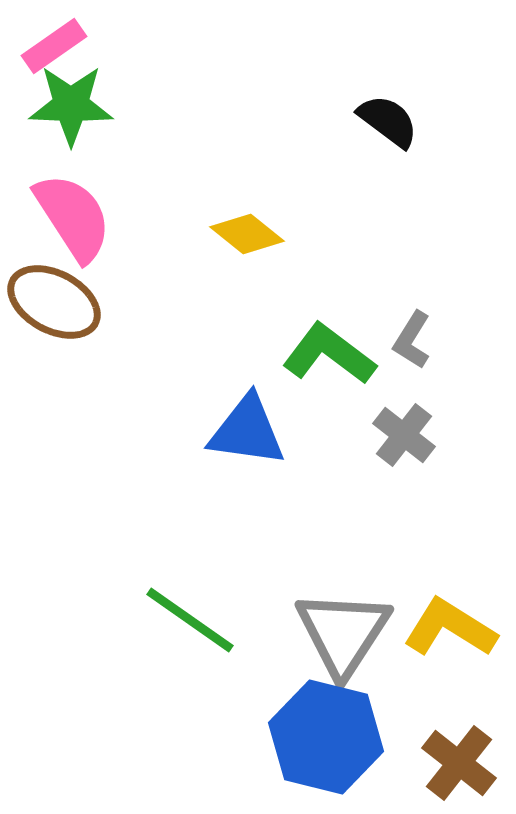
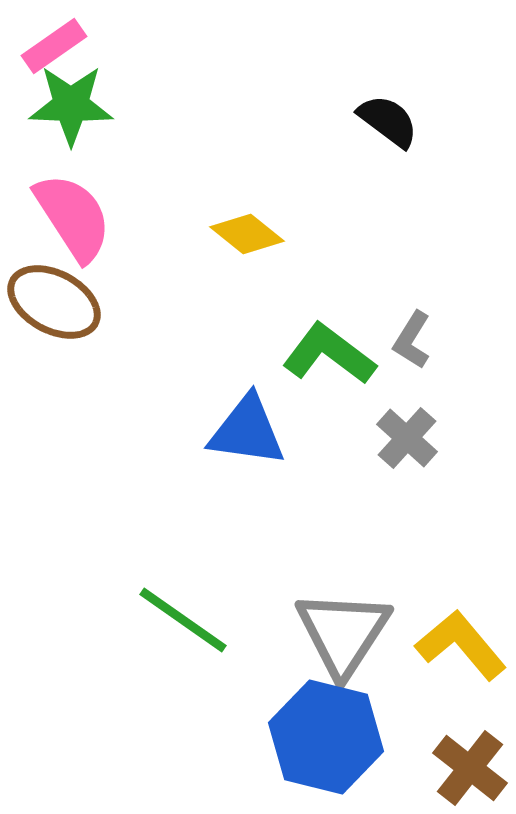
gray cross: moved 3 px right, 3 px down; rotated 4 degrees clockwise
green line: moved 7 px left
yellow L-shape: moved 11 px right, 17 px down; rotated 18 degrees clockwise
brown cross: moved 11 px right, 5 px down
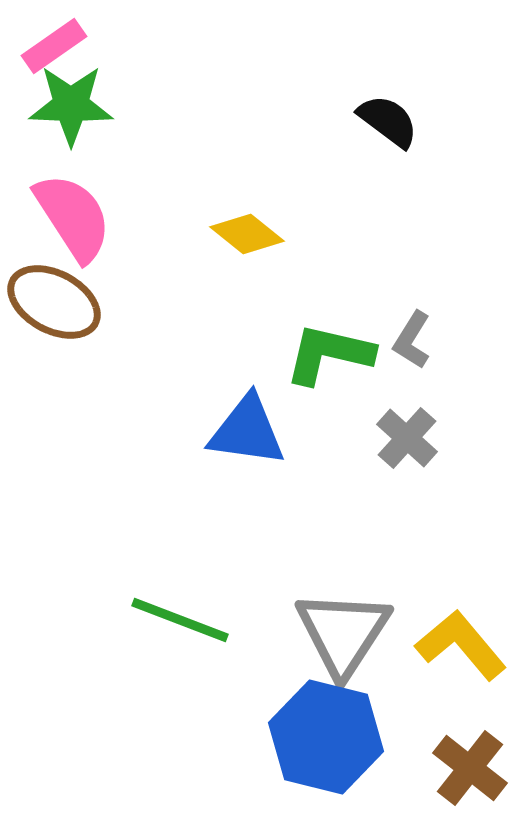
green L-shape: rotated 24 degrees counterclockwise
green line: moved 3 px left; rotated 14 degrees counterclockwise
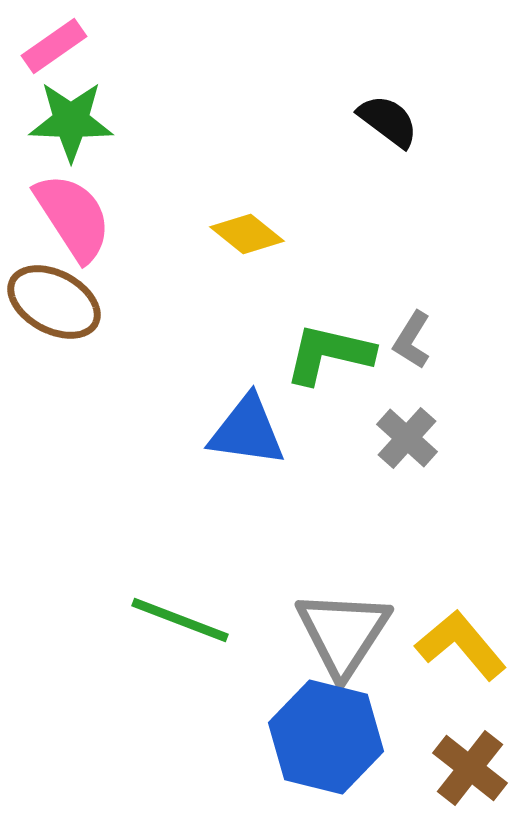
green star: moved 16 px down
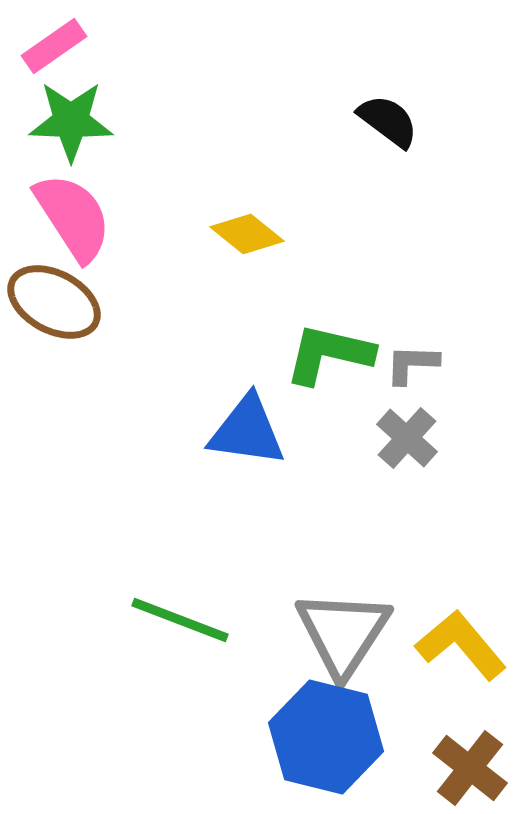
gray L-shape: moved 24 px down; rotated 60 degrees clockwise
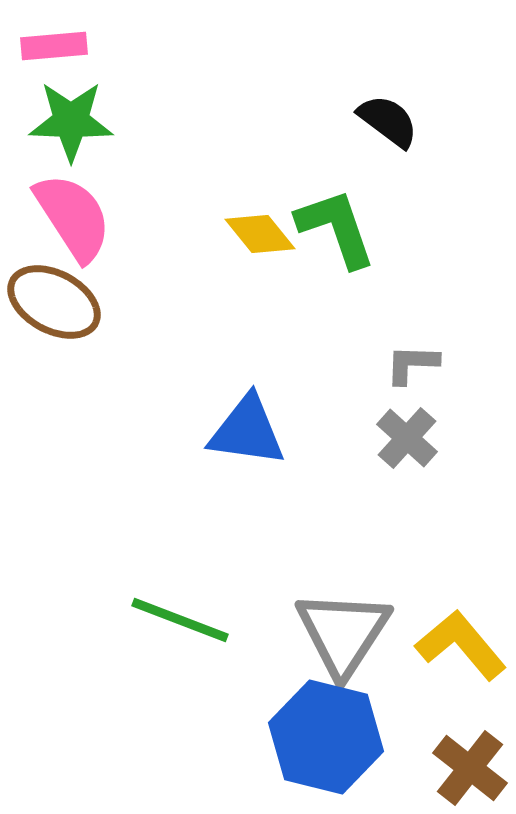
pink rectangle: rotated 30 degrees clockwise
yellow diamond: moved 13 px right; rotated 12 degrees clockwise
green L-shape: moved 7 px right, 126 px up; rotated 58 degrees clockwise
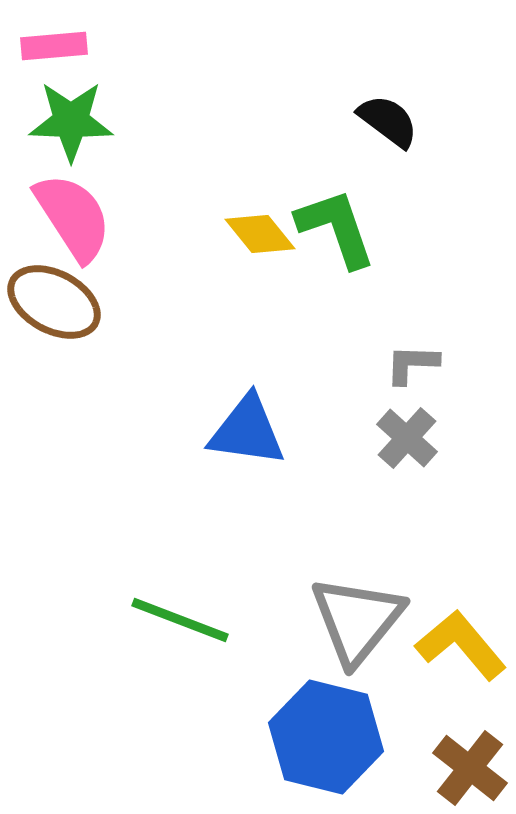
gray triangle: moved 14 px right, 13 px up; rotated 6 degrees clockwise
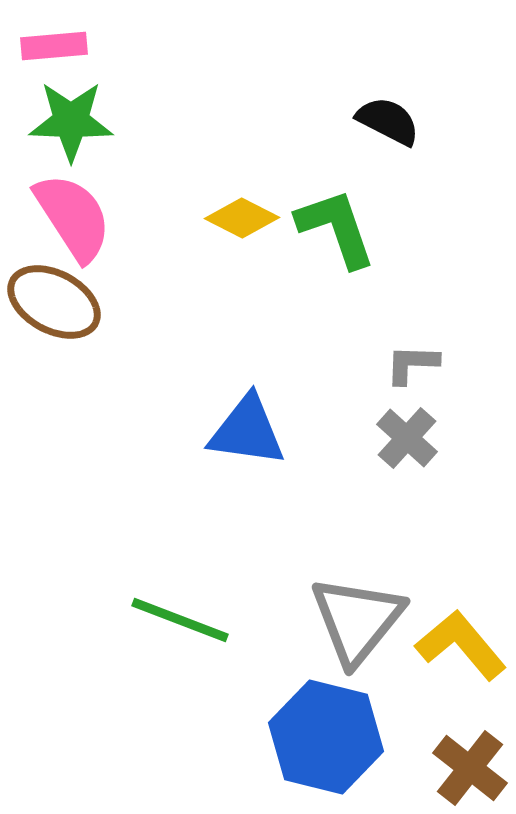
black semicircle: rotated 10 degrees counterclockwise
yellow diamond: moved 18 px left, 16 px up; rotated 24 degrees counterclockwise
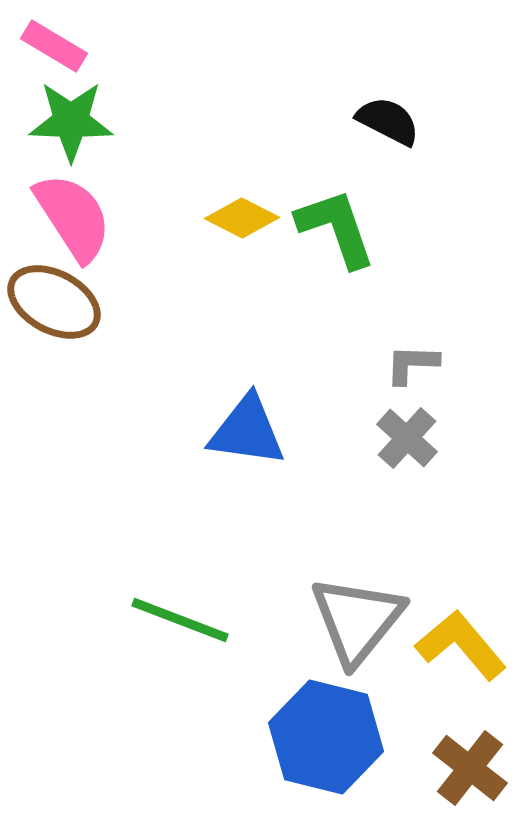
pink rectangle: rotated 36 degrees clockwise
